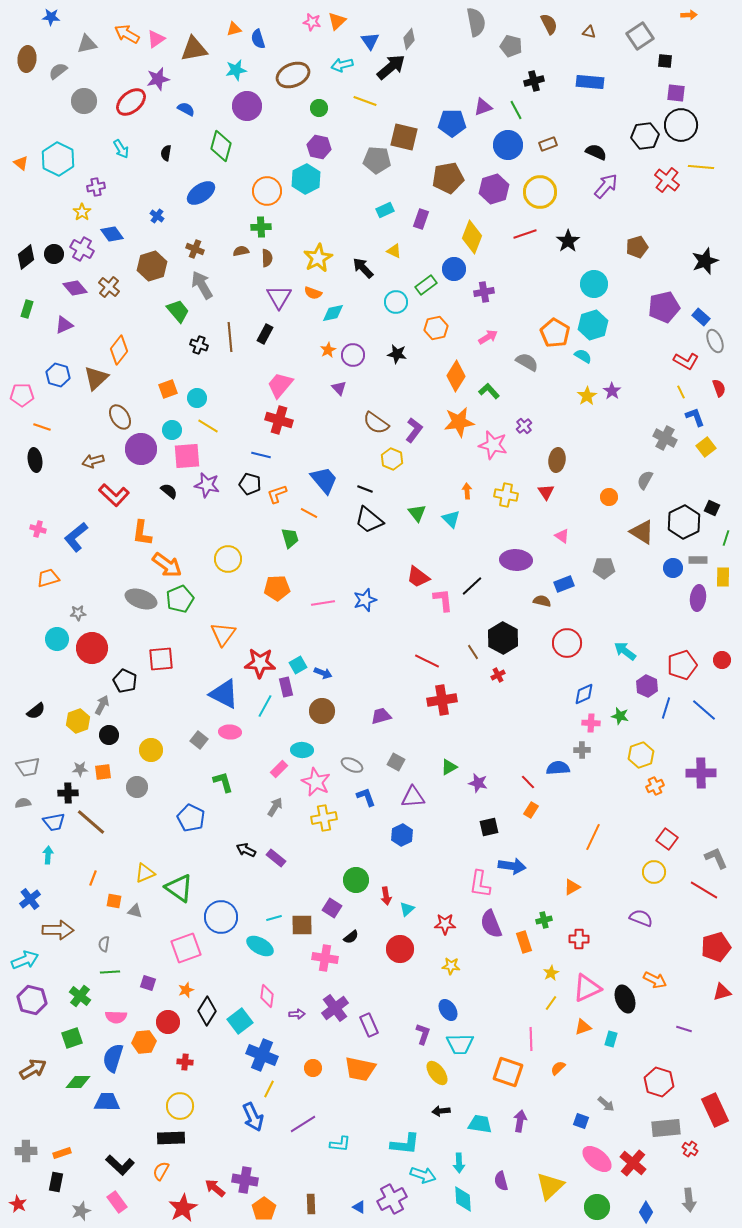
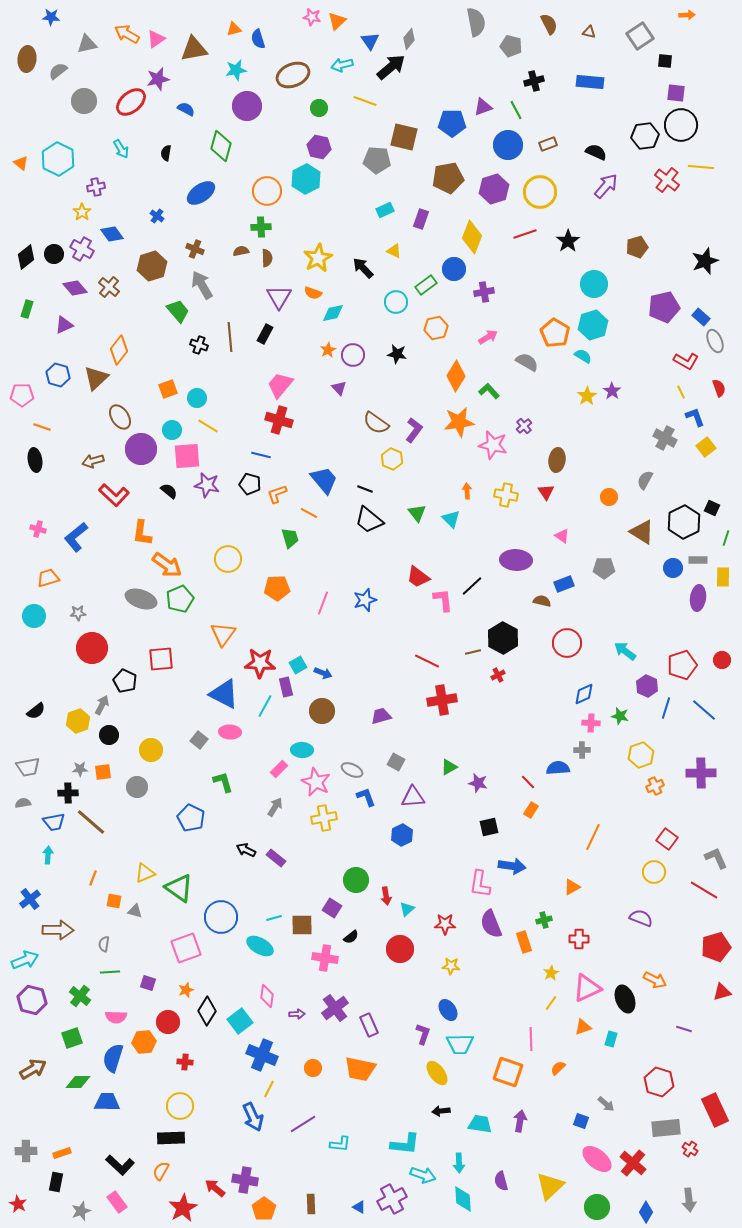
orange arrow at (689, 15): moved 2 px left
pink star at (312, 22): moved 5 px up
pink line at (323, 603): rotated 60 degrees counterclockwise
cyan circle at (57, 639): moved 23 px left, 23 px up
brown line at (473, 652): rotated 70 degrees counterclockwise
gray ellipse at (352, 765): moved 5 px down
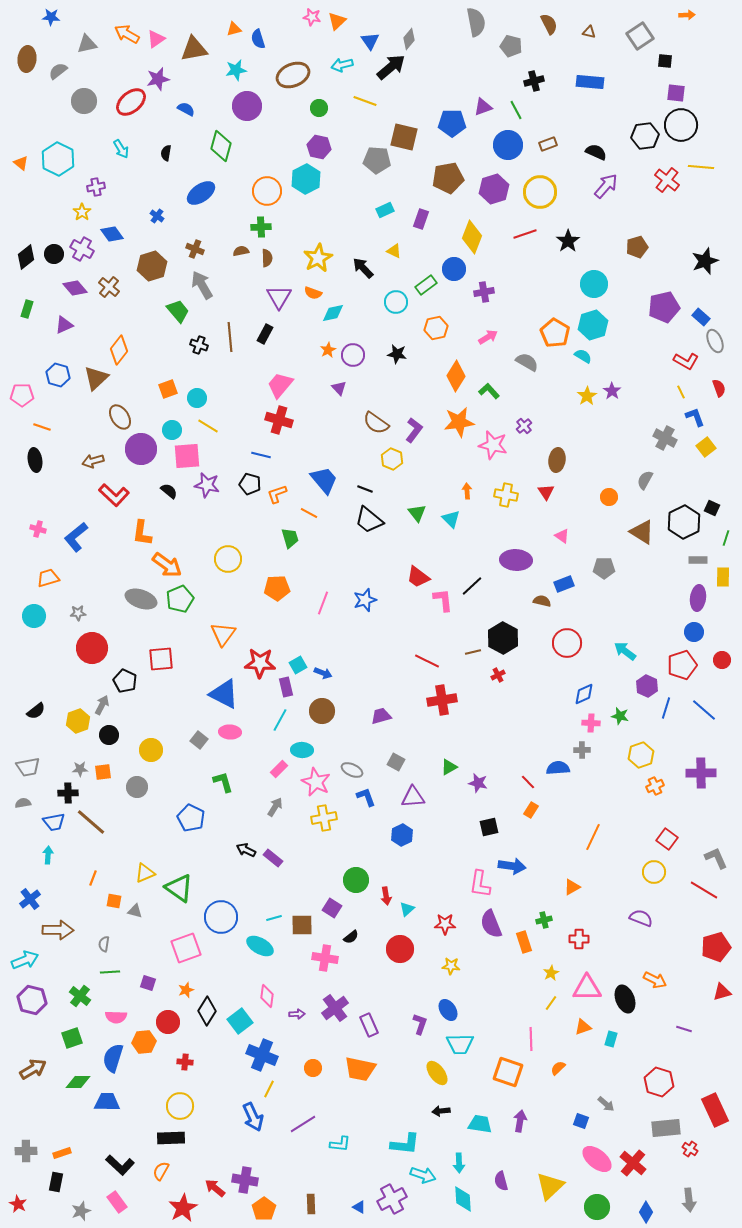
blue circle at (673, 568): moved 21 px right, 64 px down
cyan line at (265, 706): moved 15 px right, 14 px down
purple rectangle at (276, 858): moved 3 px left
pink triangle at (587, 988): rotated 24 degrees clockwise
purple L-shape at (423, 1034): moved 3 px left, 10 px up
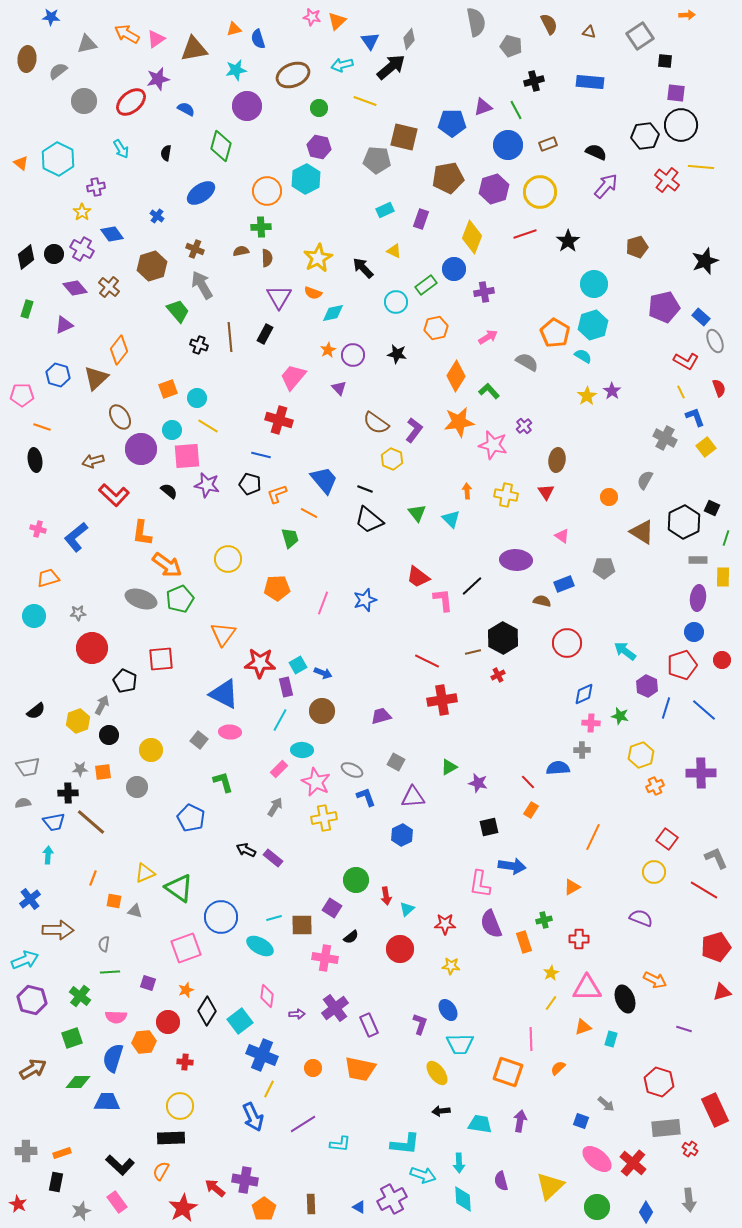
pink trapezoid at (280, 385): moved 13 px right, 8 px up
